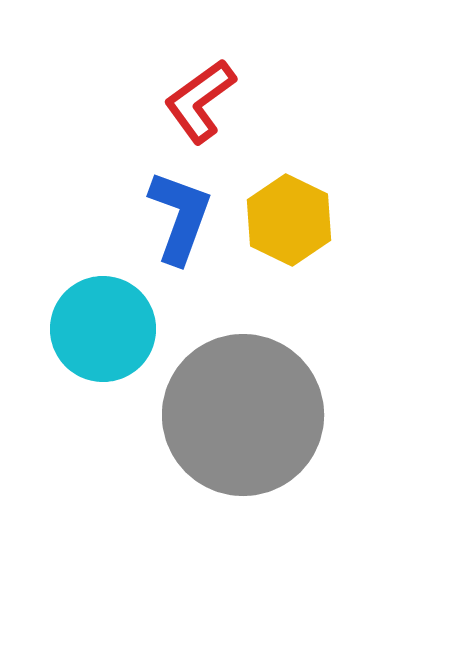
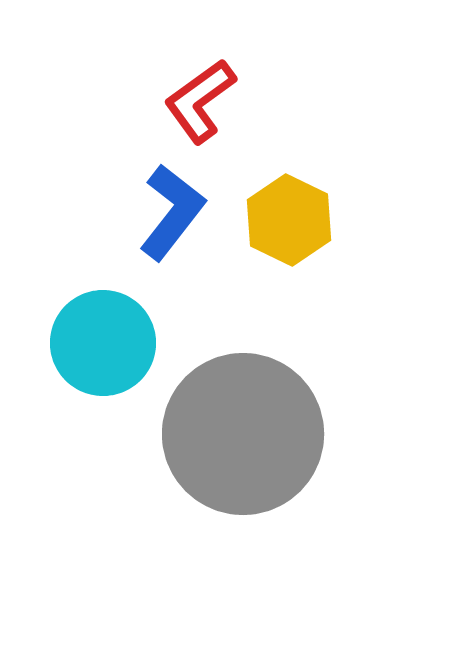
blue L-shape: moved 8 px left, 5 px up; rotated 18 degrees clockwise
cyan circle: moved 14 px down
gray circle: moved 19 px down
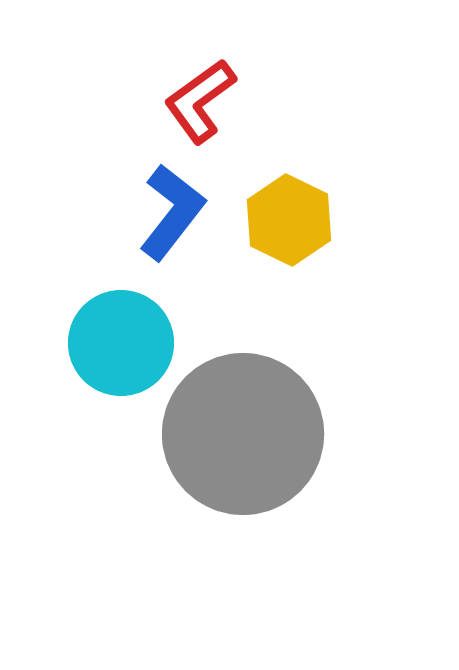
cyan circle: moved 18 px right
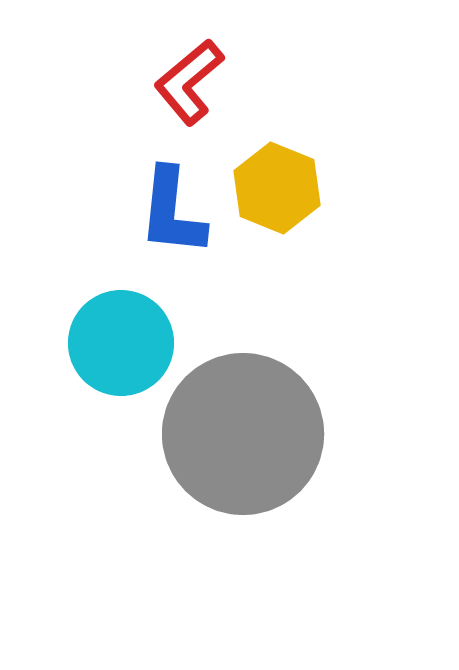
red L-shape: moved 11 px left, 19 px up; rotated 4 degrees counterclockwise
blue L-shape: rotated 148 degrees clockwise
yellow hexagon: moved 12 px left, 32 px up; rotated 4 degrees counterclockwise
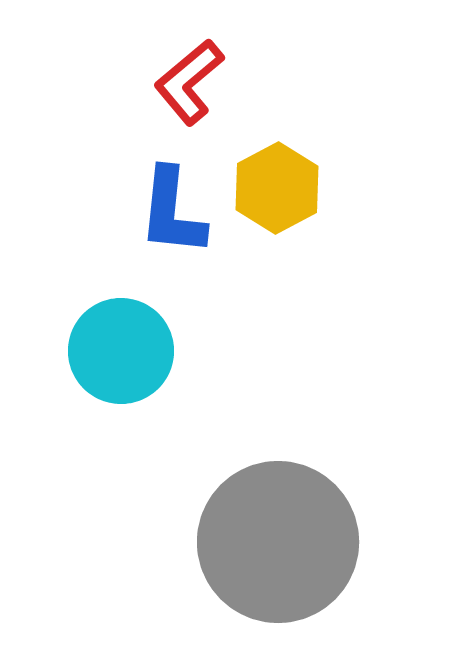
yellow hexagon: rotated 10 degrees clockwise
cyan circle: moved 8 px down
gray circle: moved 35 px right, 108 px down
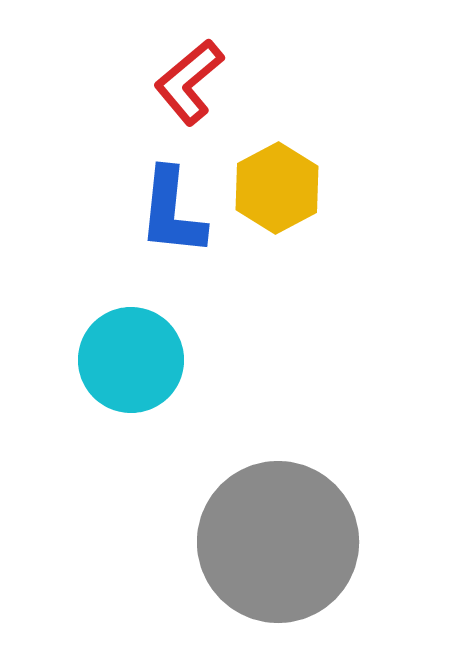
cyan circle: moved 10 px right, 9 px down
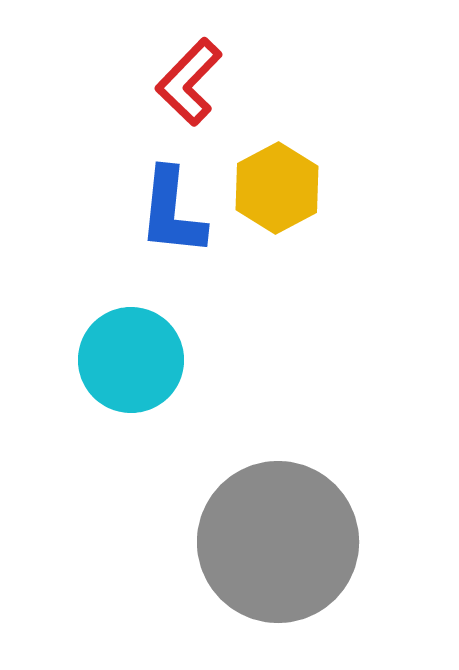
red L-shape: rotated 6 degrees counterclockwise
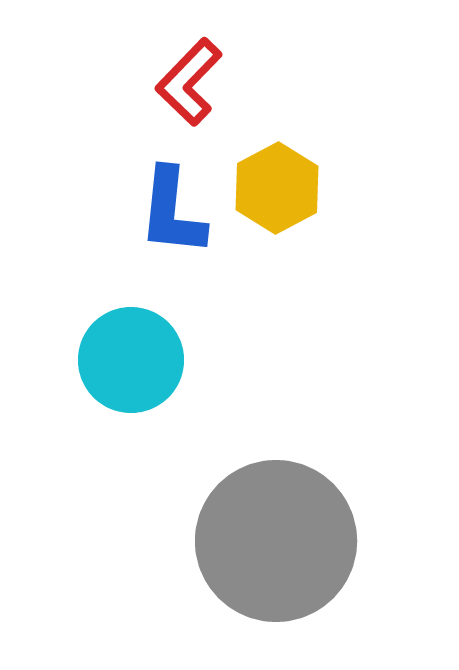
gray circle: moved 2 px left, 1 px up
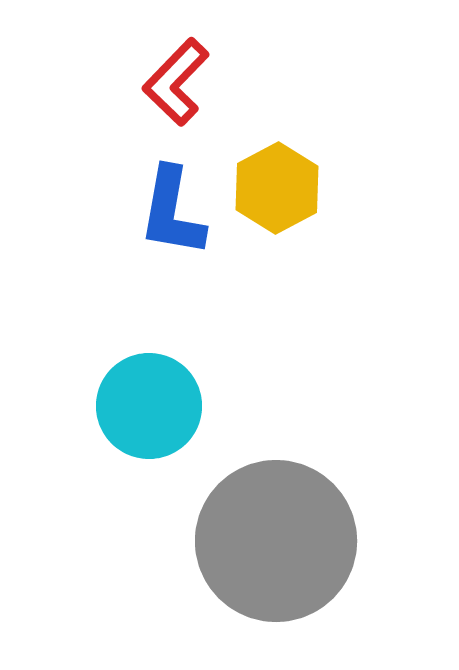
red L-shape: moved 13 px left
blue L-shape: rotated 4 degrees clockwise
cyan circle: moved 18 px right, 46 px down
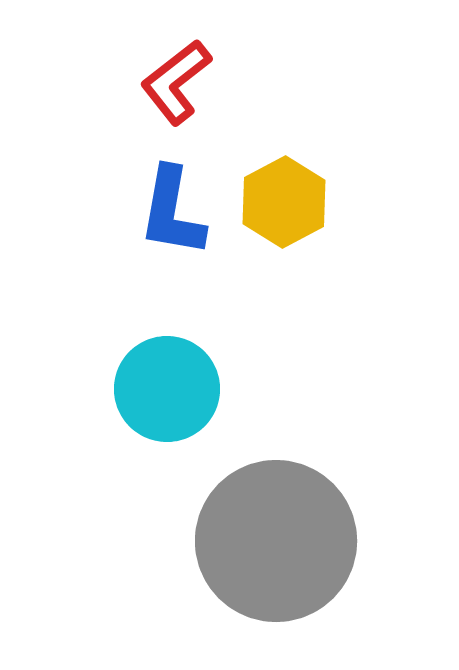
red L-shape: rotated 8 degrees clockwise
yellow hexagon: moved 7 px right, 14 px down
cyan circle: moved 18 px right, 17 px up
